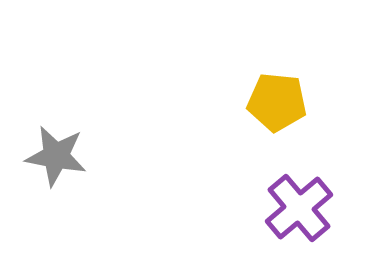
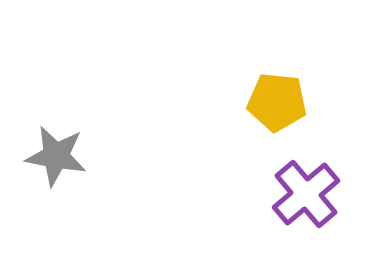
purple cross: moved 7 px right, 14 px up
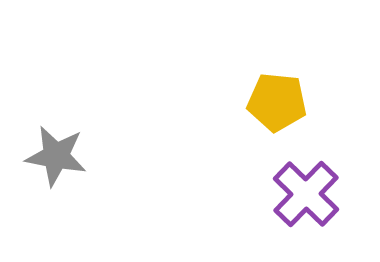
purple cross: rotated 6 degrees counterclockwise
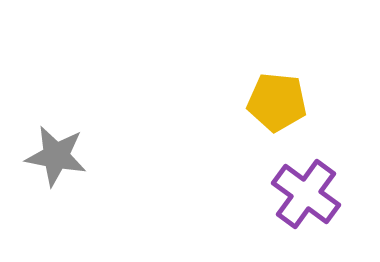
purple cross: rotated 8 degrees counterclockwise
